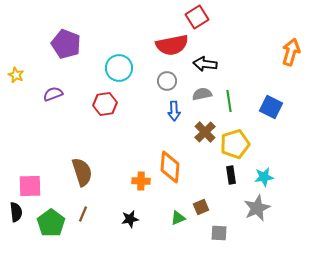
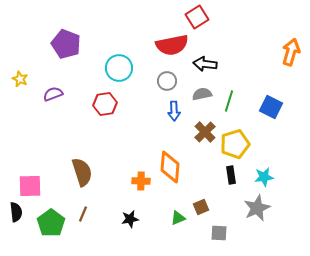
yellow star: moved 4 px right, 4 px down
green line: rotated 25 degrees clockwise
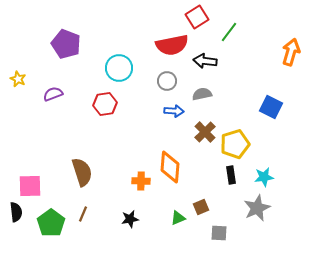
black arrow: moved 3 px up
yellow star: moved 2 px left
green line: moved 69 px up; rotated 20 degrees clockwise
blue arrow: rotated 84 degrees counterclockwise
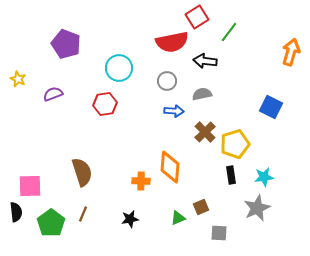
red semicircle: moved 3 px up
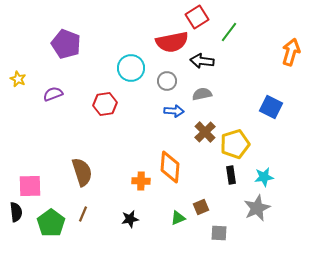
black arrow: moved 3 px left
cyan circle: moved 12 px right
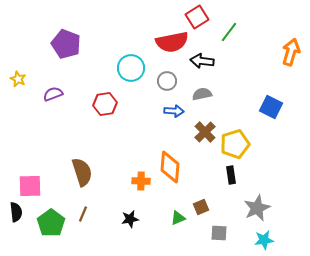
cyan star: moved 63 px down
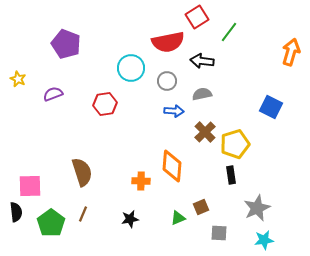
red semicircle: moved 4 px left
orange diamond: moved 2 px right, 1 px up
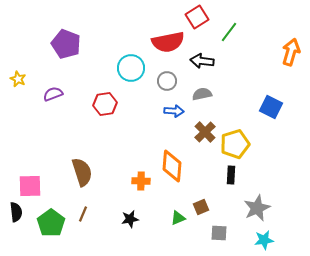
black rectangle: rotated 12 degrees clockwise
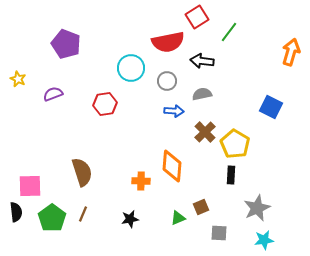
yellow pentagon: rotated 24 degrees counterclockwise
green pentagon: moved 1 px right, 5 px up
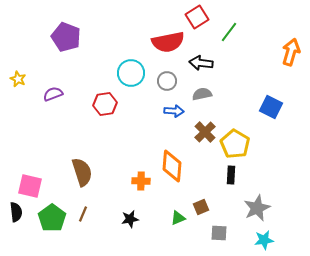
purple pentagon: moved 7 px up
black arrow: moved 1 px left, 2 px down
cyan circle: moved 5 px down
pink square: rotated 15 degrees clockwise
